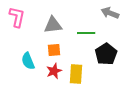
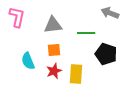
black pentagon: rotated 20 degrees counterclockwise
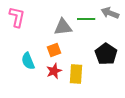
gray triangle: moved 10 px right, 2 px down
green line: moved 14 px up
orange square: rotated 16 degrees counterclockwise
black pentagon: rotated 15 degrees clockwise
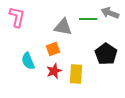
green line: moved 2 px right
gray triangle: rotated 18 degrees clockwise
orange square: moved 1 px left, 1 px up
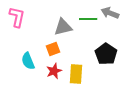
gray triangle: rotated 24 degrees counterclockwise
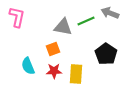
green line: moved 2 px left, 2 px down; rotated 24 degrees counterclockwise
gray triangle: rotated 24 degrees clockwise
cyan semicircle: moved 5 px down
red star: rotated 21 degrees clockwise
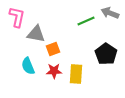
gray triangle: moved 27 px left, 7 px down
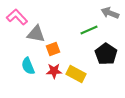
pink L-shape: rotated 55 degrees counterclockwise
green line: moved 3 px right, 9 px down
yellow rectangle: rotated 66 degrees counterclockwise
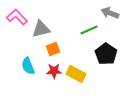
gray triangle: moved 5 px right, 5 px up; rotated 24 degrees counterclockwise
